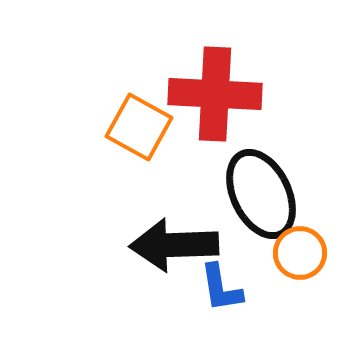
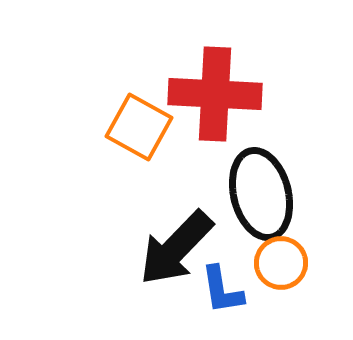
black ellipse: rotated 12 degrees clockwise
black arrow: moved 2 px right, 3 px down; rotated 44 degrees counterclockwise
orange circle: moved 19 px left, 10 px down
blue L-shape: moved 1 px right, 2 px down
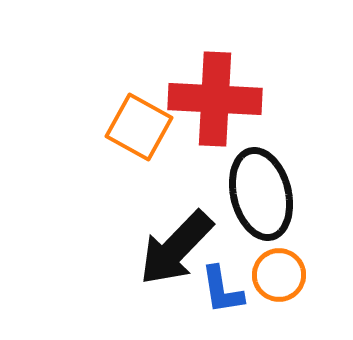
red cross: moved 5 px down
orange circle: moved 2 px left, 12 px down
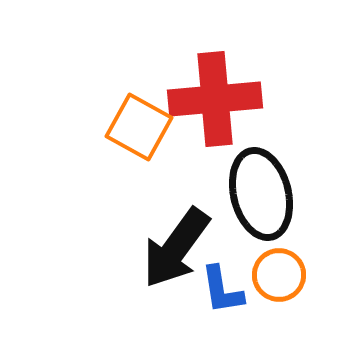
red cross: rotated 8 degrees counterclockwise
black arrow: rotated 8 degrees counterclockwise
